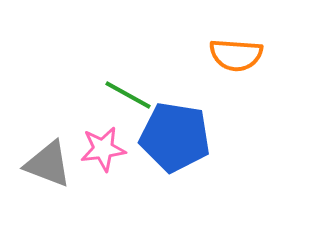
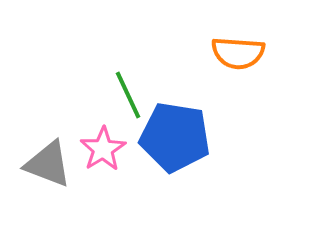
orange semicircle: moved 2 px right, 2 px up
green line: rotated 36 degrees clockwise
pink star: rotated 24 degrees counterclockwise
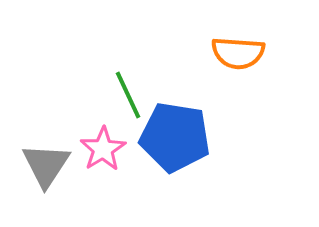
gray triangle: moved 2 px left, 1 px down; rotated 42 degrees clockwise
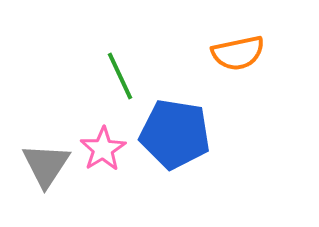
orange semicircle: rotated 16 degrees counterclockwise
green line: moved 8 px left, 19 px up
blue pentagon: moved 3 px up
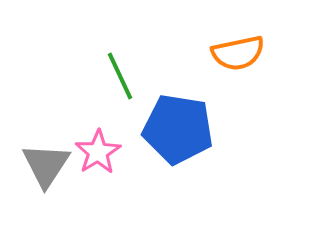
blue pentagon: moved 3 px right, 5 px up
pink star: moved 5 px left, 3 px down
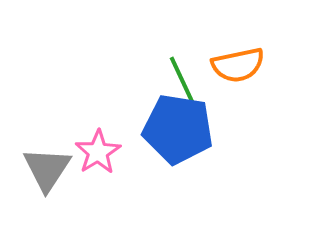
orange semicircle: moved 12 px down
green line: moved 62 px right, 4 px down
gray triangle: moved 1 px right, 4 px down
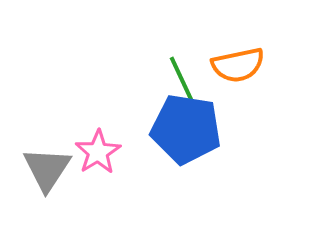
blue pentagon: moved 8 px right
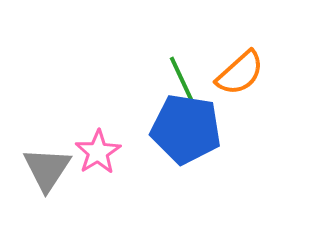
orange semicircle: moved 2 px right, 8 px down; rotated 30 degrees counterclockwise
